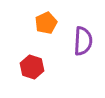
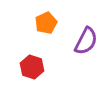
purple semicircle: moved 3 px right; rotated 24 degrees clockwise
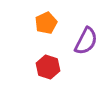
red hexagon: moved 16 px right
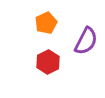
red hexagon: moved 5 px up; rotated 15 degrees clockwise
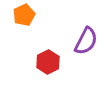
orange pentagon: moved 22 px left, 8 px up
